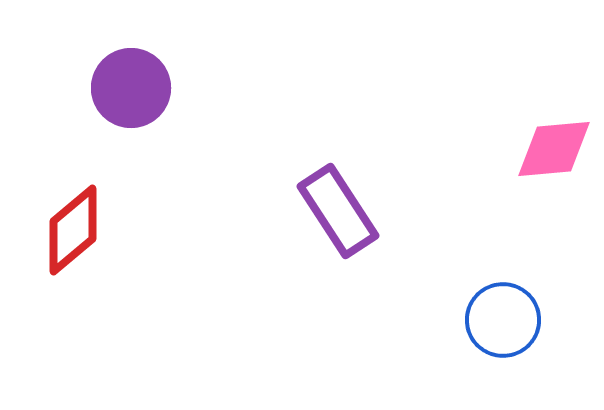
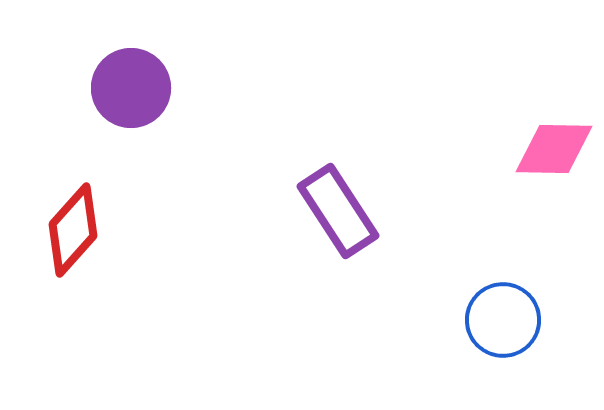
pink diamond: rotated 6 degrees clockwise
red diamond: rotated 8 degrees counterclockwise
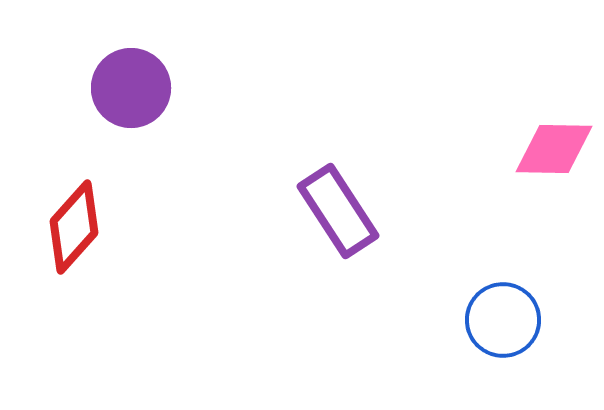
red diamond: moved 1 px right, 3 px up
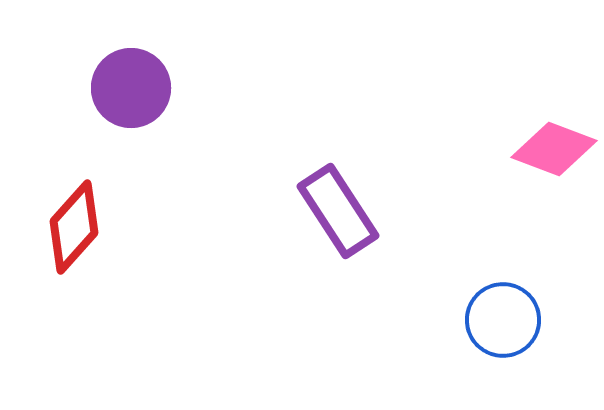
pink diamond: rotated 20 degrees clockwise
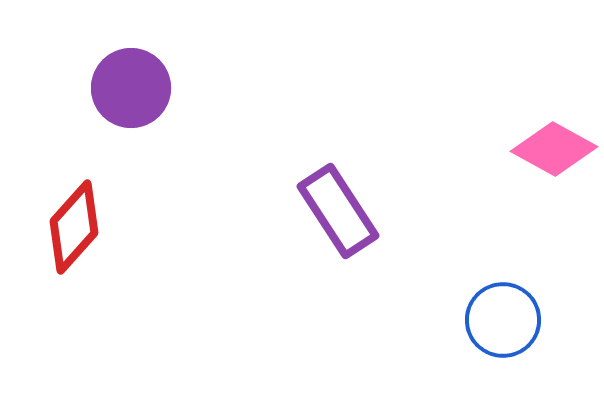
pink diamond: rotated 8 degrees clockwise
